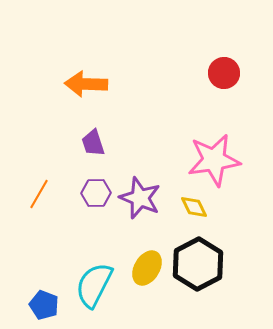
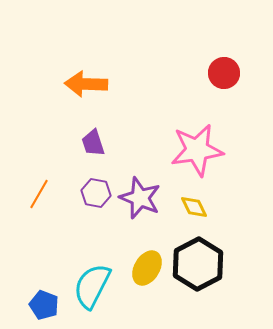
pink star: moved 17 px left, 10 px up
purple hexagon: rotated 12 degrees clockwise
cyan semicircle: moved 2 px left, 1 px down
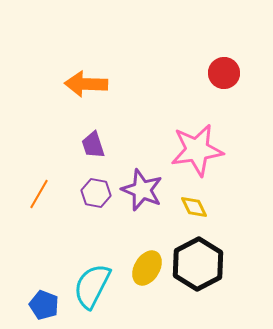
purple trapezoid: moved 2 px down
purple star: moved 2 px right, 8 px up
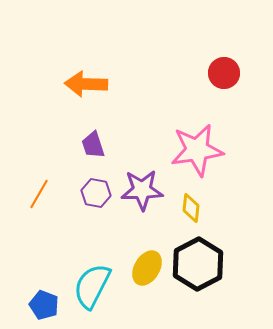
purple star: rotated 24 degrees counterclockwise
yellow diamond: moved 3 px left, 1 px down; rotated 32 degrees clockwise
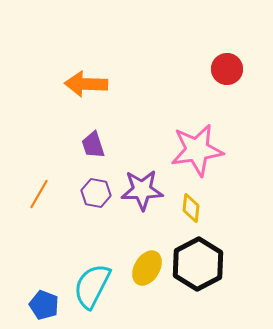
red circle: moved 3 px right, 4 px up
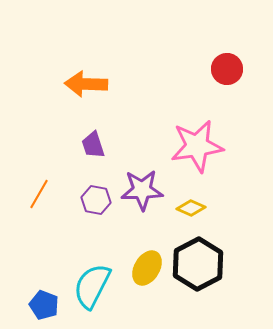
pink star: moved 4 px up
purple hexagon: moved 7 px down
yellow diamond: rotated 72 degrees counterclockwise
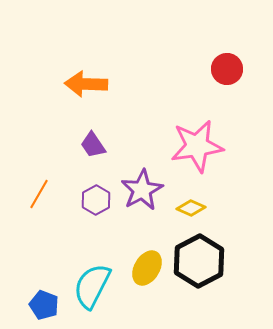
purple trapezoid: rotated 16 degrees counterclockwise
purple star: rotated 27 degrees counterclockwise
purple hexagon: rotated 20 degrees clockwise
black hexagon: moved 1 px right, 3 px up
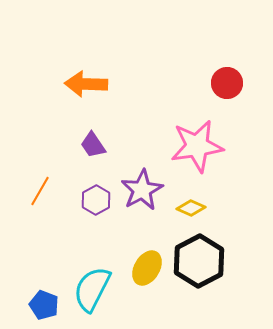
red circle: moved 14 px down
orange line: moved 1 px right, 3 px up
cyan semicircle: moved 3 px down
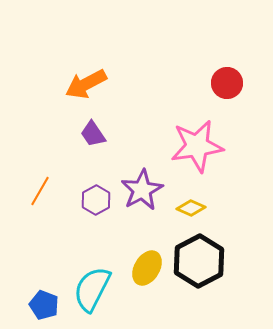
orange arrow: rotated 30 degrees counterclockwise
purple trapezoid: moved 11 px up
